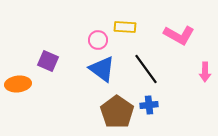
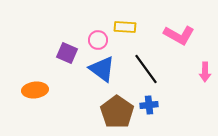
purple square: moved 19 px right, 8 px up
orange ellipse: moved 17 px right, 6 px down
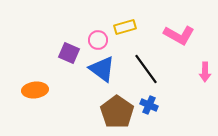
yellow rectangle: rotated 20 degrees counterclockwise
purple square: moved 2 px right
blue cross: rotated 30 degrees clockwise
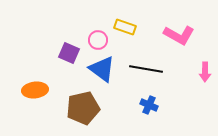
yellow rectangle: rotated 35 degrees clockwise
black line: rotated 44 degrees counterclockwise
brown pentagon: moved 34 px left, 4 px up; rotated 24 degrees clockwise
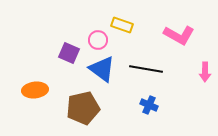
yellow rectangle: moved 3 px left, 2 px up
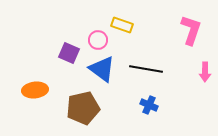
pink L-shape: moved 12 px right, 5 px up; rotated 100 degrees counterclockwise
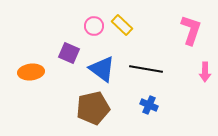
yellow rectangle: rotated 25 degrees clockwise
pink circle: moved 4 px left, 14 px up
orange ellipse: moved 4 px left, 18 px up
brown pentagon: moved 10 px right
